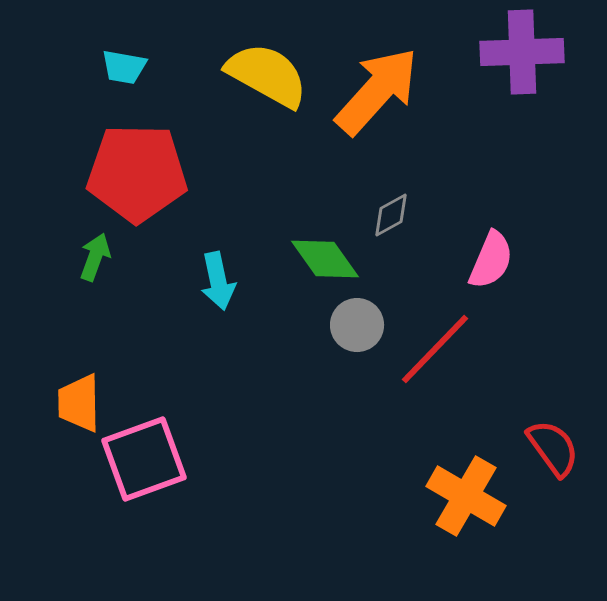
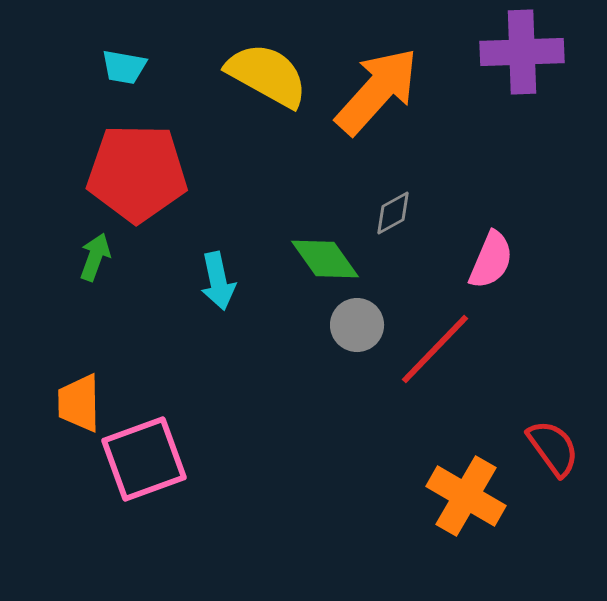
gray diamond: moved 2 px right, 2 px up
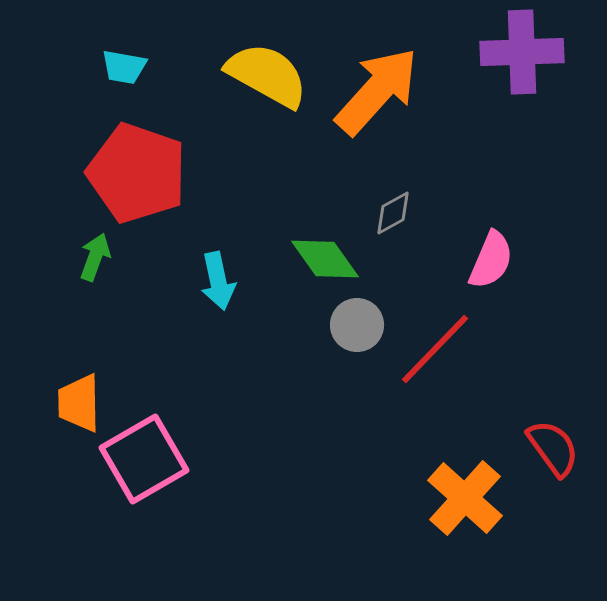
red pentagon: rotated 18 degrees clockwise
pink square: rotated 10 degrees counterclockwise
orange cross: moved 1 px left, 2 px down; rotated 12 degrees clockwise
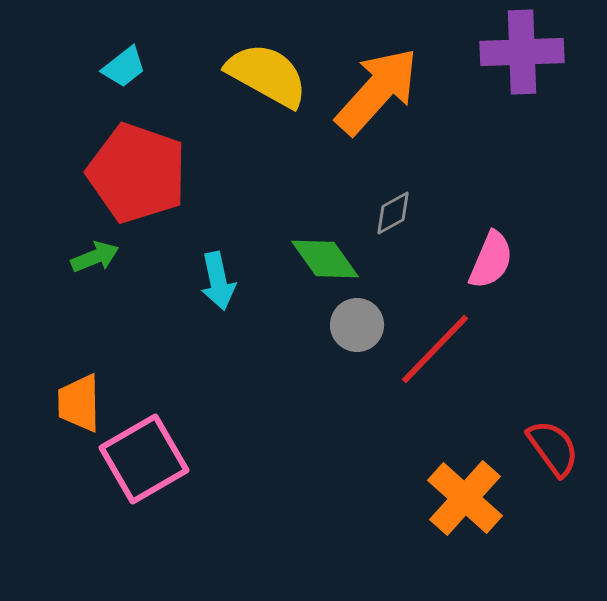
cyan trapezoid: rotated 48 degrees counterclockwise
green arrow: rotated 48 degrees clockwise
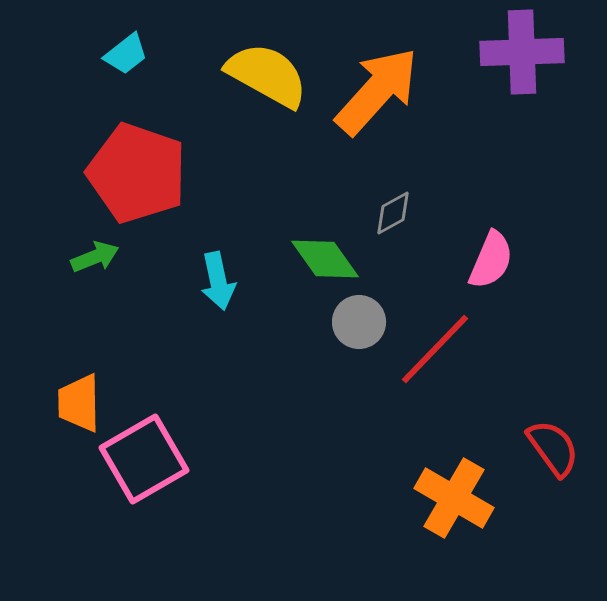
cyan trapezoid: moved 2 px right, 13 px up
gray circle: moved 2 px right, 3 px up
orange cross: moved 11 px left; rotated 12 degrees counterclockwise
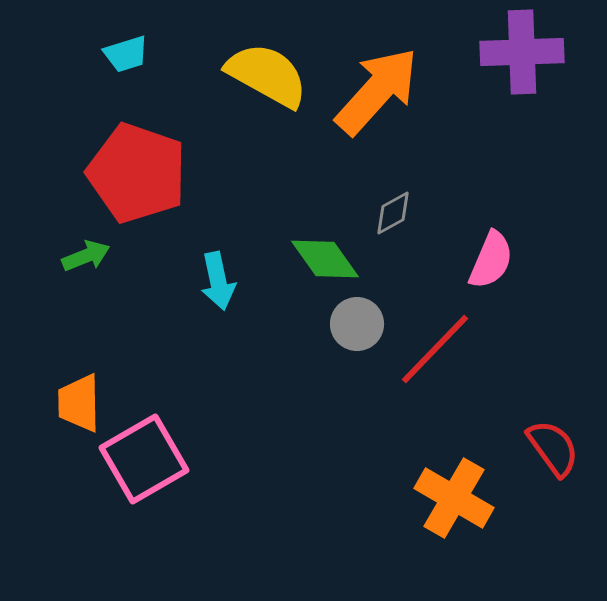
cyan trapezoid: rotated 21 degrees clockwise
green arrow: moved 9 px left, 1 px up
gray circle: moved 2 px left, 2 px down
